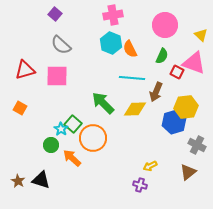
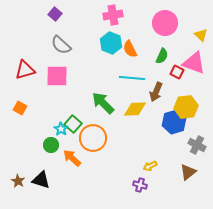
pink circle: moved 2 px up
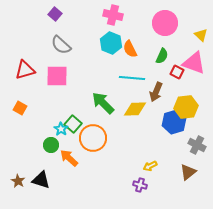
pink cross: rotated 24 degrees clockwise
orange arrow: moved 3 px left
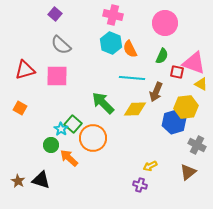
yellow triangle: moved 49 px down; rotated 16 degrees counterclockwise
red square: rotated 16 degrees counterclockwise
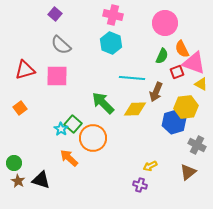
orange semicircle: moved 52 px right
red square: rotated 32 degrees counterclockwise
orange square: rotated 24 degrees clockwise
green circle: moved 37 px left, 18 px down
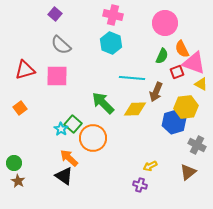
black triangle: moved 23 px right, 4 px up; rotated 18 degrees clockwise
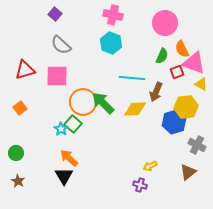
orange circle: moved 10 px left, 36 px up
green circle: moved 2 px right, 10 px up
black triangle: rotated 24 degrees clockwise
